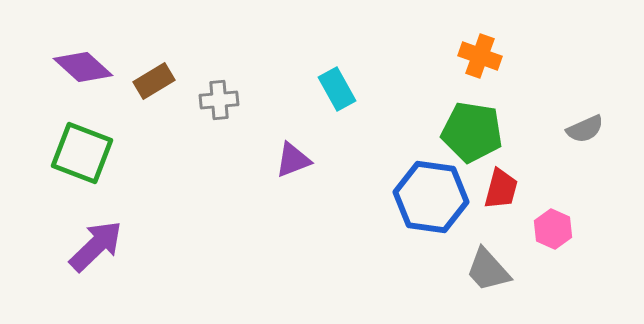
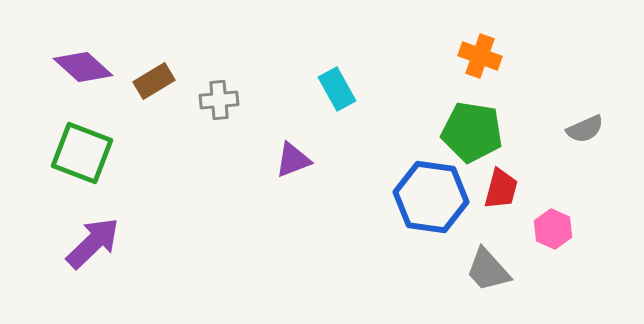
purple arrow: moved 3 px left, 3 px up
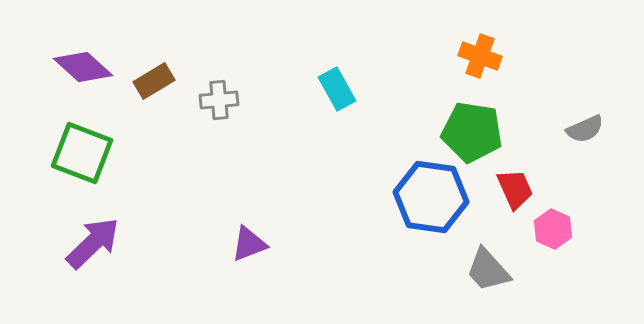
purple triangle: moved 44 px left, 84 px down
red trapezoid: moved 14 px right; rotated 39 degrees counterclockwise
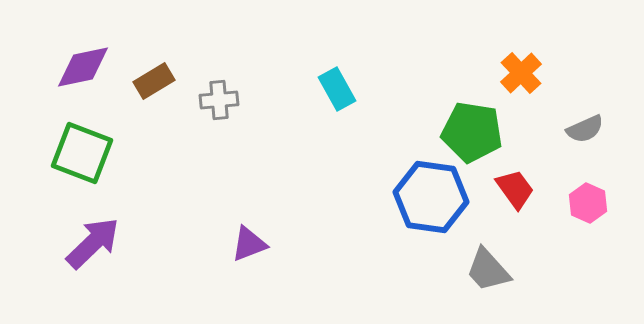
orange cross: moved 41 px right, 17 px down; rotated 27 degrees clockwise
purple diamond: rotated 54 degrees counterclockwise
red trapezoid: rotated 12 degrees counterclockwise
pink hexagon: moved 35 px right, 26 px up
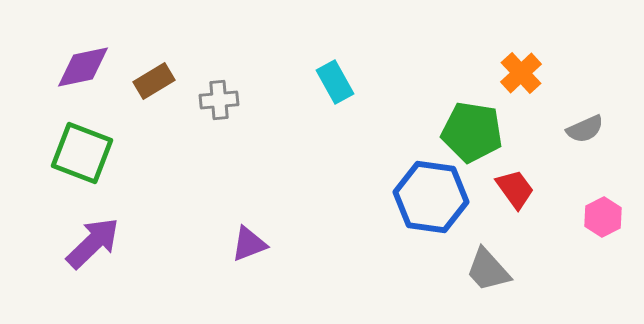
cyan rectangle: moved 2 px left, 7 px up
pink hexagon: moved 15 px right, 14 px down; rotated 9 degrees clockwise
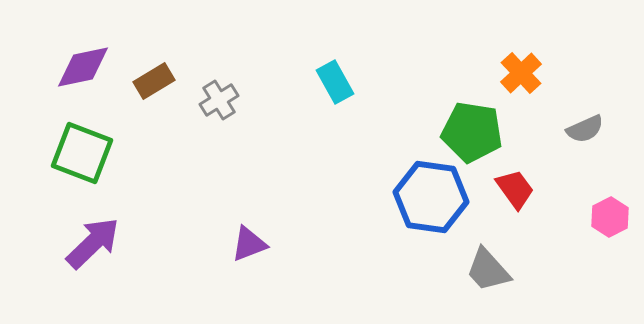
gray cross: rotated 27 degrees counterclockwise
pink hexagon: moved 7 px right
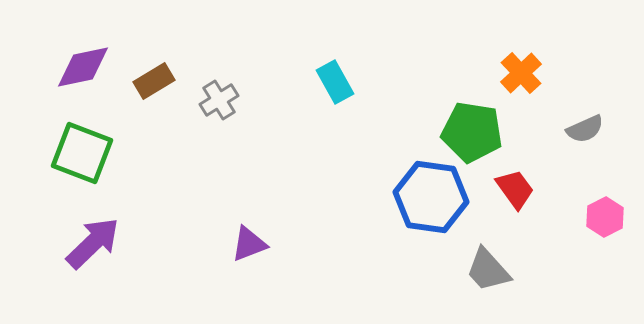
pink hexagon: moved 5 px left
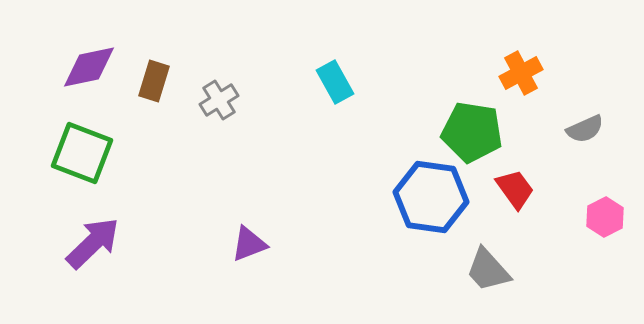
purple diamond: moved 6 px right
orange cross: rotated 15 degrees clockwise
brown rectangle: rotated 42 degrees counterclockwise
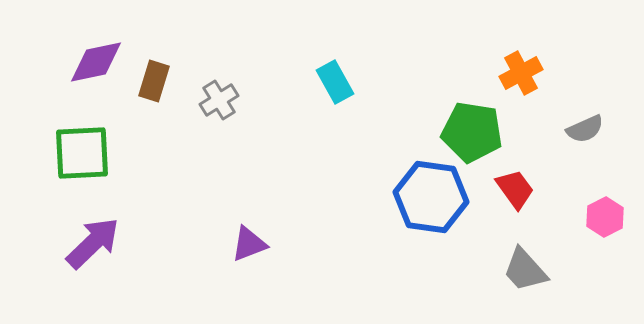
purple diamond: moved 7 px right, 5 px up
green square: rotated 24 degrees counterclockwise
gray trapezoid: moved 37 px right
